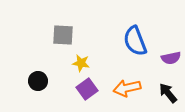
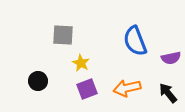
yellow star: rotated 18 degrees clockwise
purple square: rotated 15 degrees clockwise
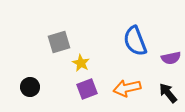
gray square: moved 4 px left, 7 px down; rotated 20 degrees counterclockwise
black circle: moved 8 px left, 6 px down
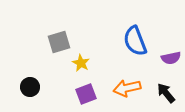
purple square: moved 1 px left, 5 px down
black arrow: moved 2 px left
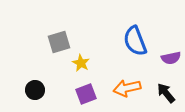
black circle: moved 5 px right, 3 px down
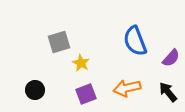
purple semicircle: rotated 36 degrees counterclockwise
black arrow: moved 2 px right, 1 px up
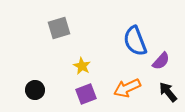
gray square: moved 14 px up
purple semicircle: moved 10 px left, 3 px down
yellow star: moved 1 px right, 3 px down
orange arrow: rotated 12 degrees counterclockwise
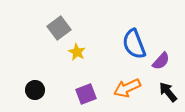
gray square: rotated 20 degrees counterclockwise
blue semicircle: moved 1 px left, 3 px down
yellow star: moved 5 px left, 14 px up
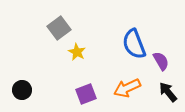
purple semicircle: rotated 72 degrees counterclockwise
black circle: moved 13 px left
